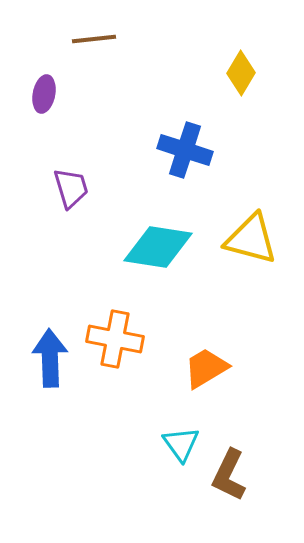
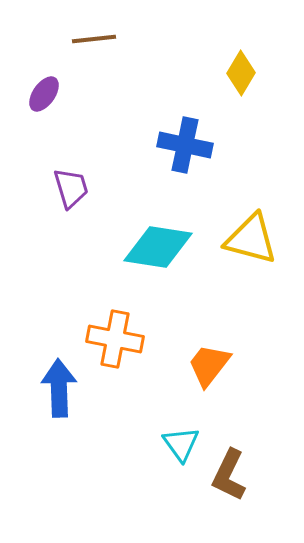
purple ellipse: rotated 24 degrees clockwise
blue cross: moved 5 px up; rotated 6 degrees counterclockwise
blue arrow: moved 9 px right, 30 px down
orange trapezoid: moved 3 px right, 3 px up; rotated 21 degrees counterclockwise
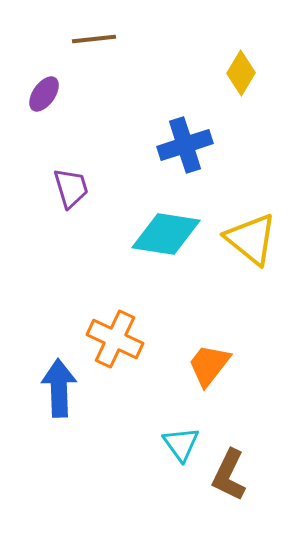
blue cross: rotated 30 degrees counterclockwise
yellow triangle: rotated 24 degrees clockwise
cyan diamond: moved 8 px right, 13 px up
orange cross: rotated 14 degrees clockwise
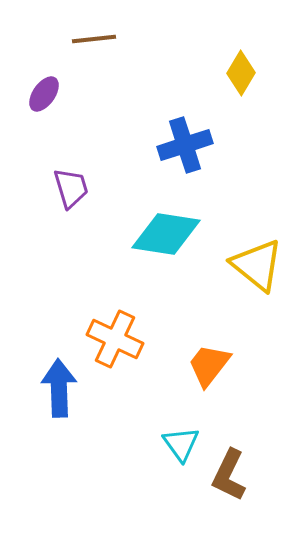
yellow triangle: moved 6 px right, 26 px down
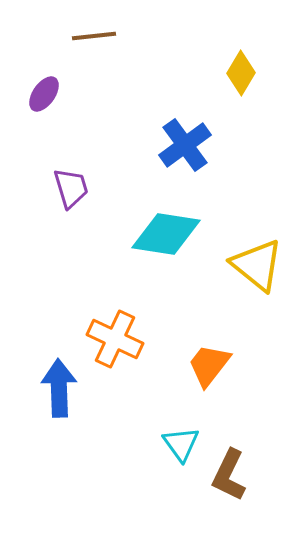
brown line: moved 3 px up
blue cross: rotated 18 degrees counterclockwise
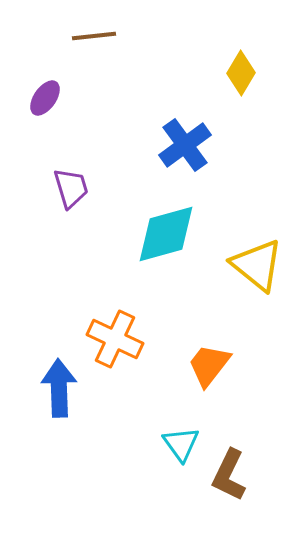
purple ellipse: moved 1 px right, 4 px down
cyan diamond: rotated 24 degrees counterclockwise
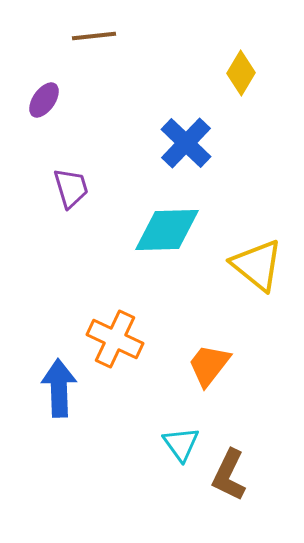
purple ellipse: moved 1 px left, 2 px down
blue cross: moved 1 px right, 2 px up; rotated 10 degrees counterclockwise
cyan diamond: moved 1 px right, 4 px up; rotated 14 degrees clockwise
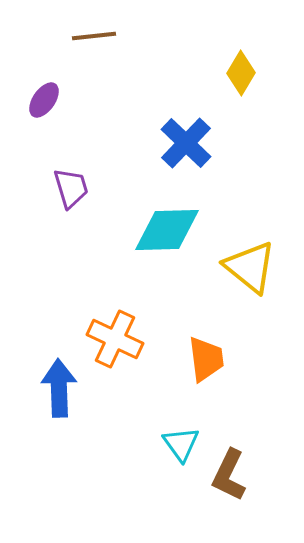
yellow triangle: moved 7 px left, 2 px down
orange trapezoid: moved 3 px left, 6 px up; rotated 135 degrees clockwise
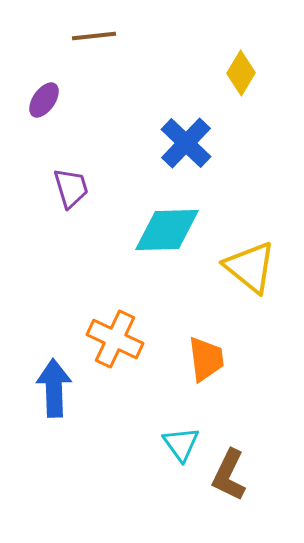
blue arrow: moved 5 px left
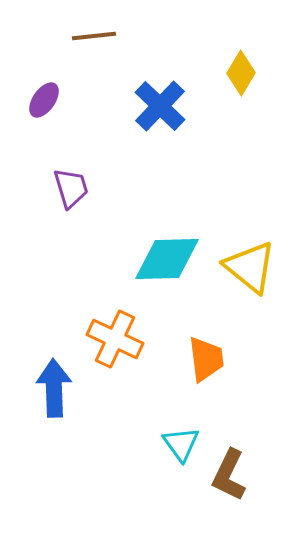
blue cross: moved 26 px left, 37 px up
cyan diamond: moved 29 px down
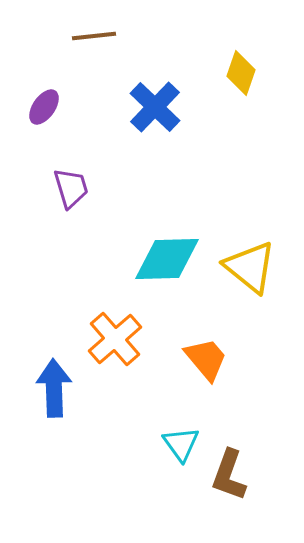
yellow diamond: rotated 12 degrees counterclockwise
purple ellipse: moved 7 px down
blue cross: moved 5 px left, 1 px down
orange cross: rotated 24 degrees clockwise
orange trapezoid: rotated 33 degrees counterclockwise
brown L-shape: rotated 6 degrees counterclockwise
